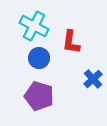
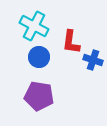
blue circle: moved 1 px up
blue cross: moved 19 px up; rotated 30 degrees counterclockwise
purple pentagon: rotated 8 degrees counterclockwise
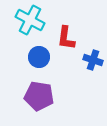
cyan cross: moved 4 px left, 6 px up
red L-shape: moved 5 px left, 4 px up
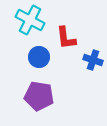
red L-shape: rotated 15 degrees counterclockwise
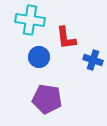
cyan cross: rotated 20 degrees counterclockwise
purple pentagon: moved 8 px right, 3 px down
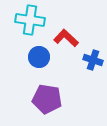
red L-shape: rotated 140 degrees clockwise
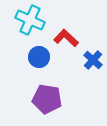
cyan cross: rotated 16 degrees clockwise
blue cross: rotated 24 degrees clockwise
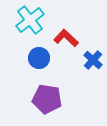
cyan cross: rotated 28 degrees clockwise
blue circle: moved 1 px down
